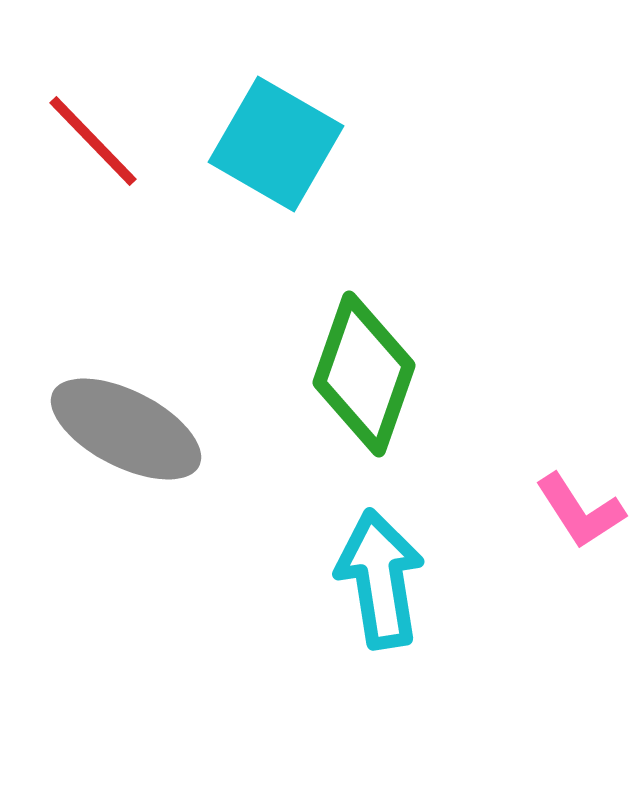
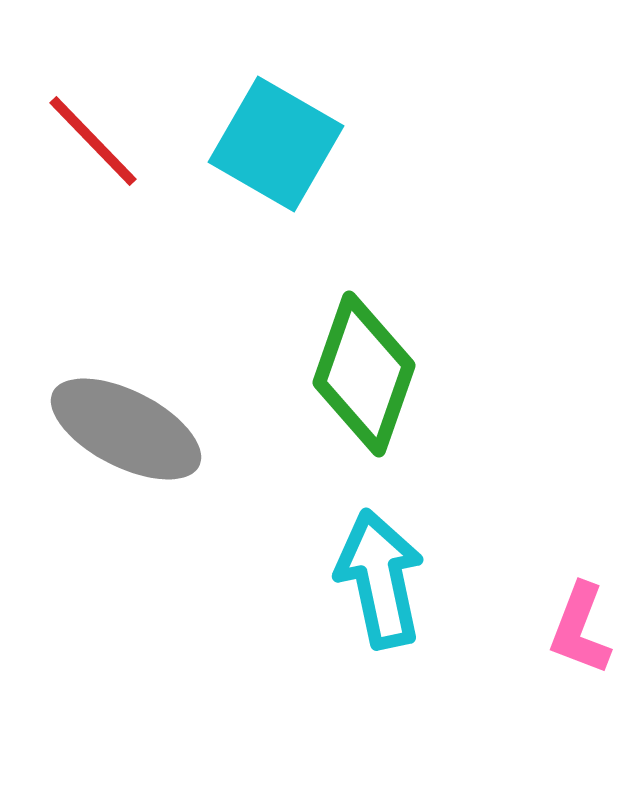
pink L-shape: moved 118 px down; rotated 54 degrees clockwise
cyan arrow: rotated 3 degrees counterclockwise
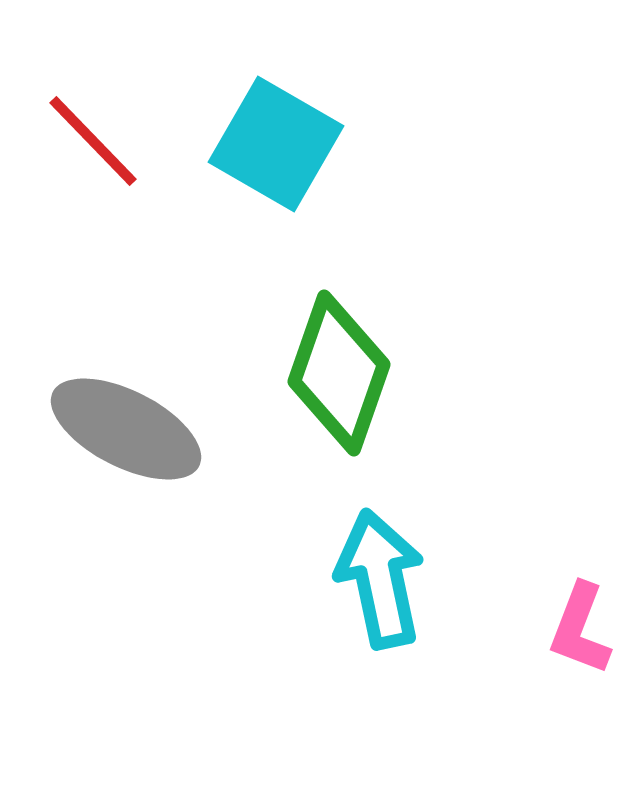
green diamond: moved 25 px left, 1 px up
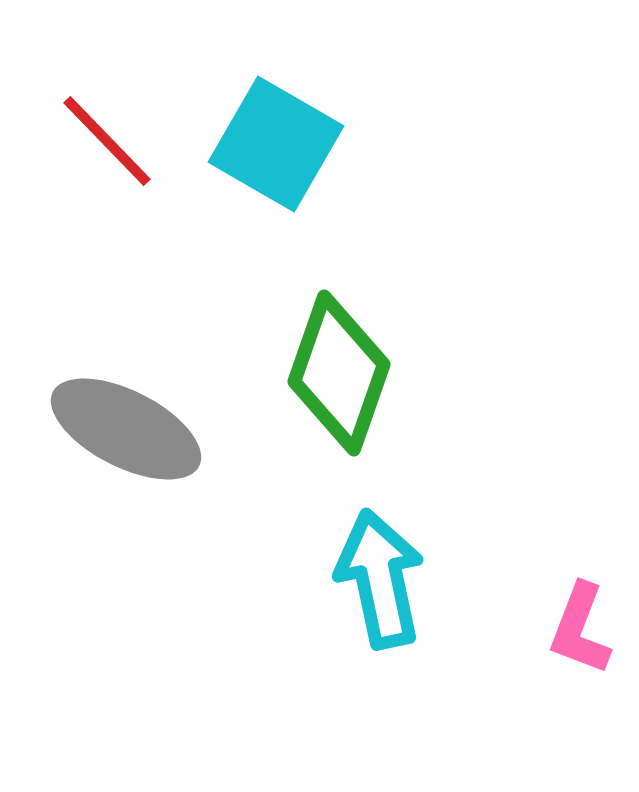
red line: moved 14 px right
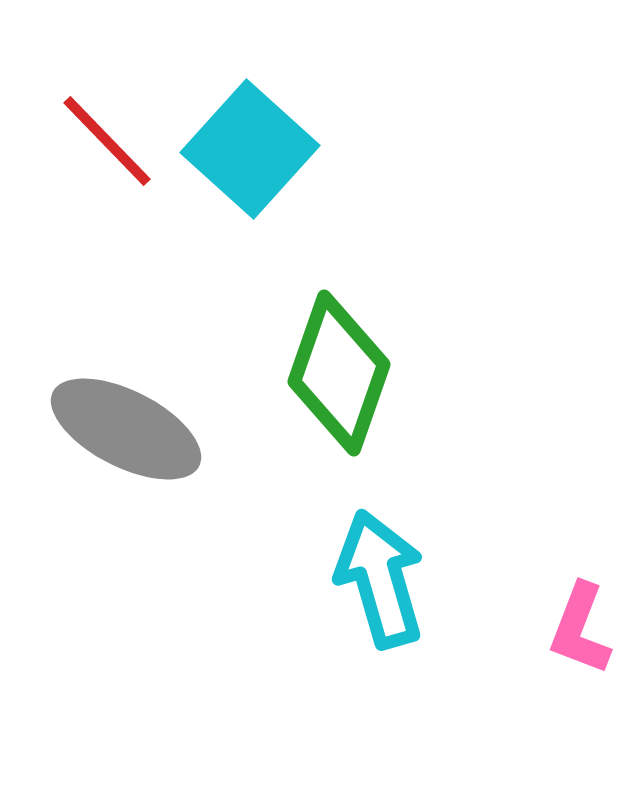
cyan square: moved 26 px left, 5 px down; rotated 12 degrees clockwise
cyan arrow: rotated 4 degrees counterclockwise
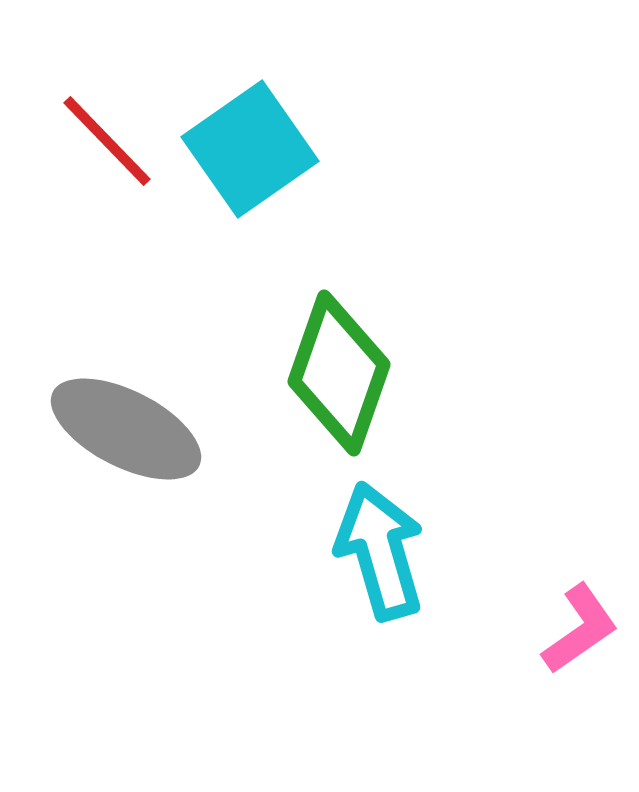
cyan square: rotated 13 degrees clockwise
cyan arrow: moved 28 px up
pink L-shape: rotated 146 degrees counterclockwise
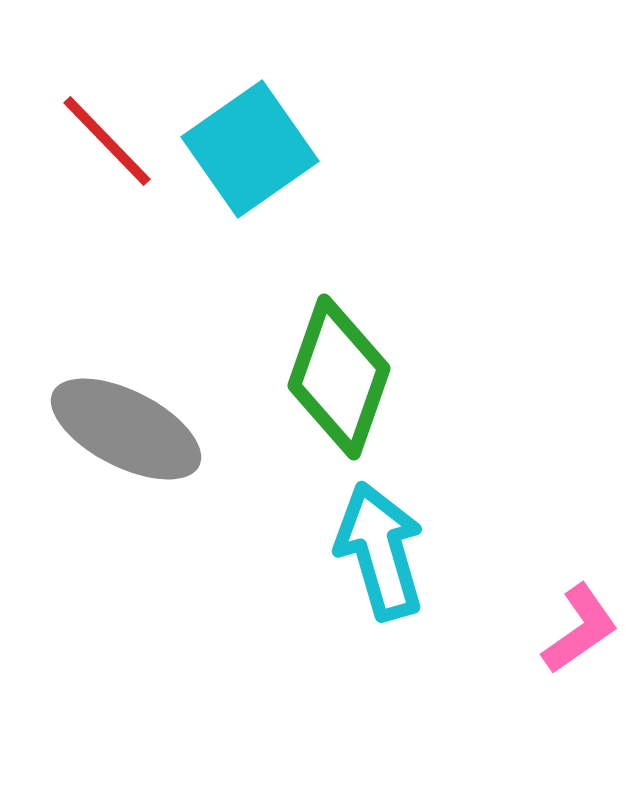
green diamond: moved 4 px down
